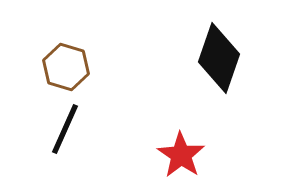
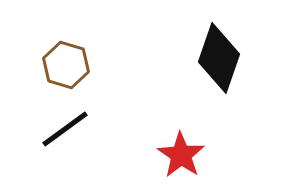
brown hexagon: moved 2 px up
black line: rotated 30 degrees clockwise
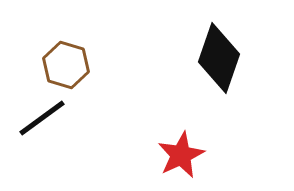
black line: moved 23 px left, 11 px up
red star: rotated 12 degrees clockwise
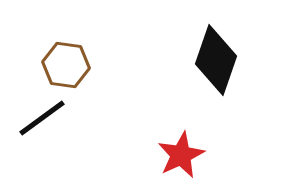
black diamond: moved 3 px left, 2 px down
brown hexagon: rotated 9 degrees counterclockwise
